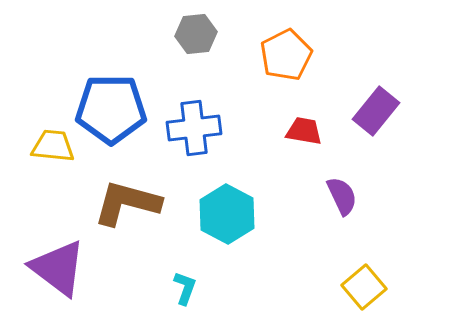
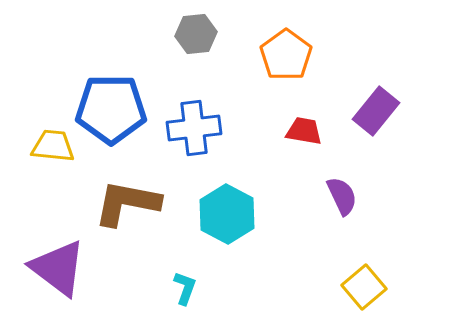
orange pentagon: rotated 9 degrees counterclockwise
brown L-shape: rotated 4 degrees counterclockwise
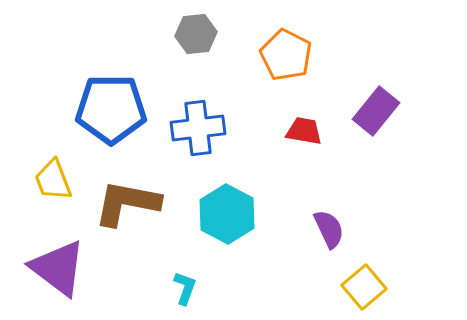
orange pentagon: rotated 9 degrees counterclockwise
blue cross: moved 4 px right
yellow trapezoid: moved 34 px down; rotated 117 degrees counterclockwise
purple semicircle: moved 13 px left, 33 px down
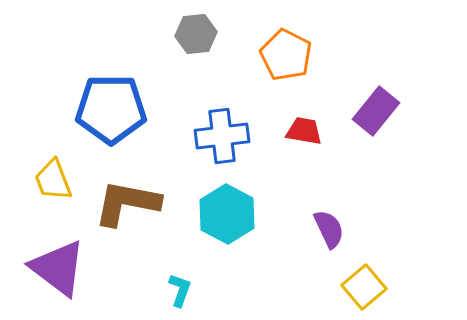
blue cross: moved 24 px right, 8 px down
cyan L-shape: moved 5 px left, 2 px down
